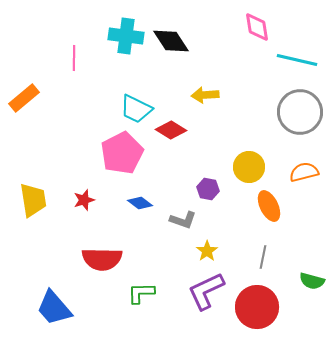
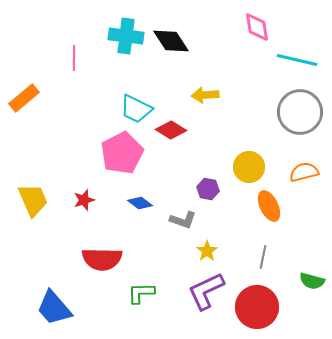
yellow trapezoid: rotated 15 degrees counterclockwise
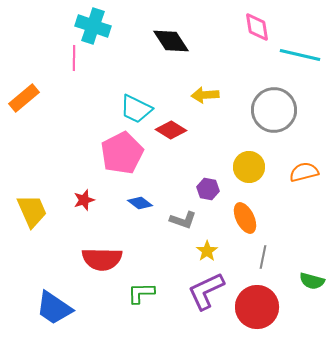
cyan cross: moved 33 px left, 10 px up; rotated 12 degrees clockwise
cyan line: moved 3 px right, 5 px up
gray circle: moved 26 px left, 2 px up
yellow trapezoid: moved 1 px left, 11 px down
orange ellipse: moved 24 px left, 12 px down
blue trapezoid: rotated 15 degrees counterclockwise
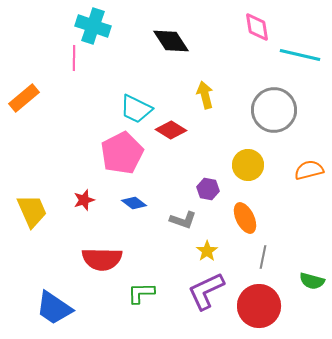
yellow arrow: rotated 80 degrees clockwise
yellow circle: moved 1 px left, 2 px up
orange semicircle: moved 5 px right, 2 px up
blue diamond: moved 6 px left
red circle: moved 2 px right, 1 px up
